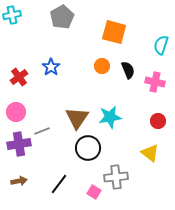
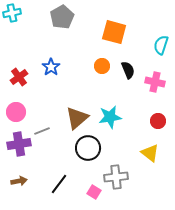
cyan cross: moved 2 px up
brown triangle: rotated 15 degrees clockwise
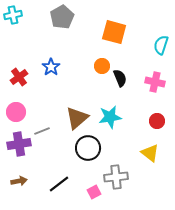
cyan cross: moved 1 px right, 2 px down
black semicircle: moved 8 px left, 8 px down
red circle: moved 1 px left
black line: rotated 15 degrees clockwise
pink square: rotated 32 degrees clockwise
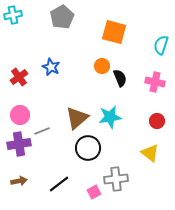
blue star: rotated 12 degrees counterclockwise
pink circle: moved 4 px right, 3 px down
gray cross: moved 2 px down
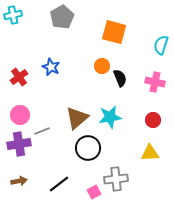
red circle: moved 4 px left, 1 px up
yellow triangle: rotated 42 degrees counterclockwise
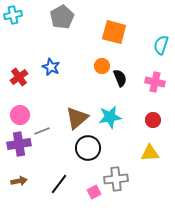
black line: rotated 15 degrees counterclockwise
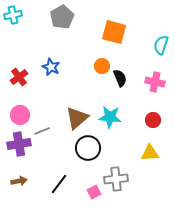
cyan star: rotated 15 degrees clockwise
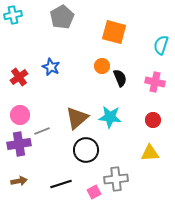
black circle: moved 2 px left, 2 px down
black line: moved 2 px right; rotated 35 degrees clockwise
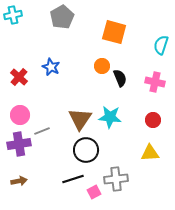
red cross: rotated 12 degrees counterclockwise
brown triangle: moved 3 px right, 1 px down; rotated 15 degrees counterclockwise
black line: moved 12 px right, 5 px up
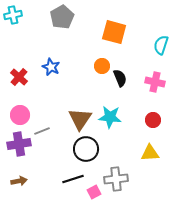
black circle: moved 1 px up
